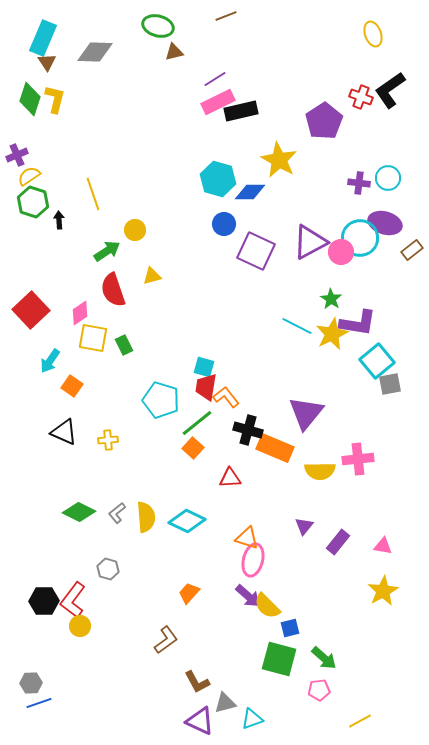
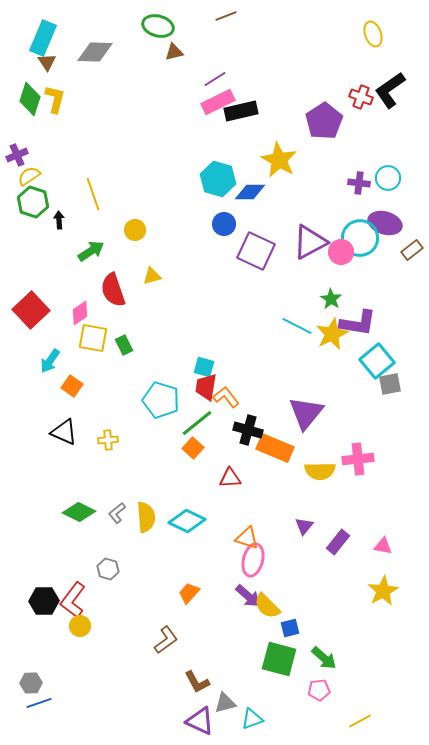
green arrow at (107, 251): moved 16 px left
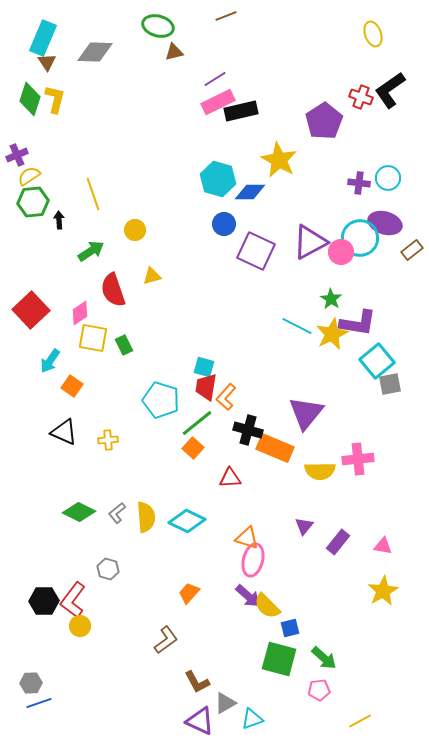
green hexagon at (33, 202): rotated 24 degrees counterclockwise
orange L-shape at (226, 397): rotated 100 degrees counterclockwise
gray triangle at (225, 703): rotated 15 degrees counterclockwise
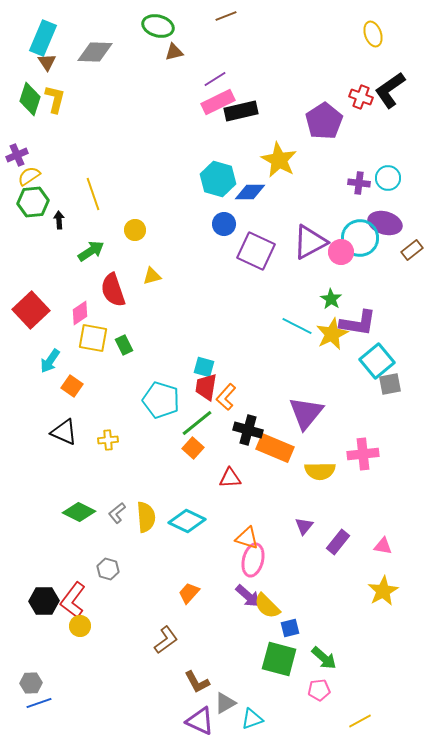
pink cross at (358, 459): moved 5 px right, 5 px up
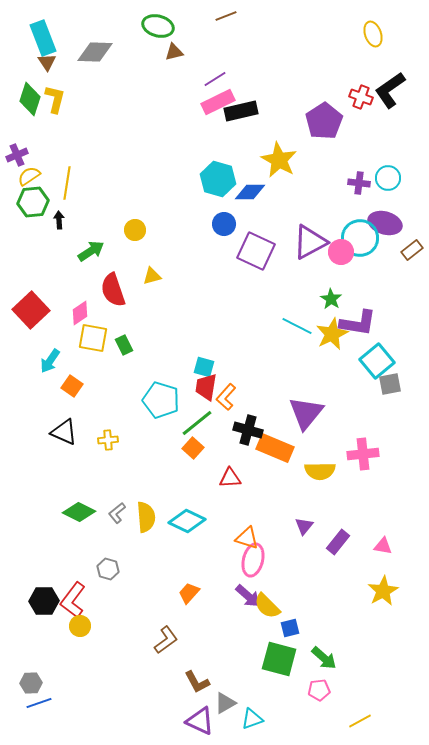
cyan rectangle at (43, 38): rotated 44 degrees counterclockwise
yellow line at (93, 194): moved 26 px left, 11 px up; rotated 28 degrees clockwise
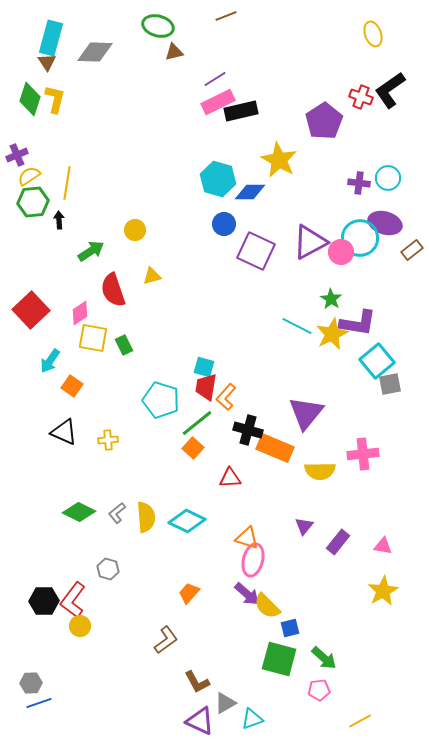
cyan rectangle at (43, 38): moved 8 px right; rotated 36 degrees clockwise
purple arrow at (248, 596): moved 1 px left, 2 px up
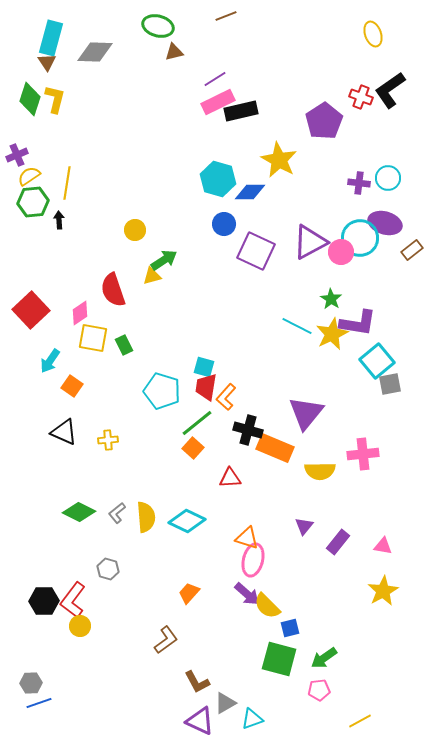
green arrow at (91, 251): moved 73 px right, 9 px down
cyan pentagon at (161, 400): moved 1 px right, 9 px up
green arrow at (324, 658): rotated 104 degrees clockwise
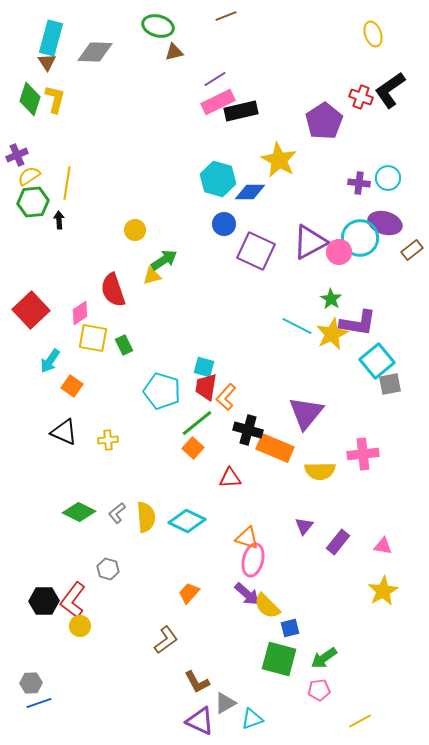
pink circle at (341, 252): moved 2 px left
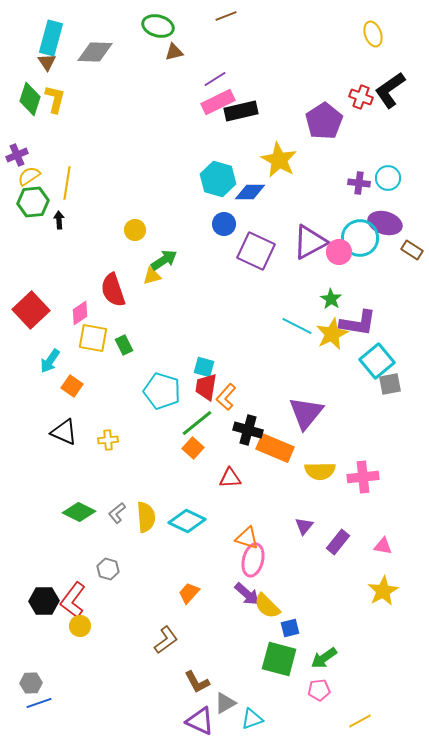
brown rectangle at (412, 250): rotated 70 degrees clockwise
pink cross at (363, 454): moved 23 px down
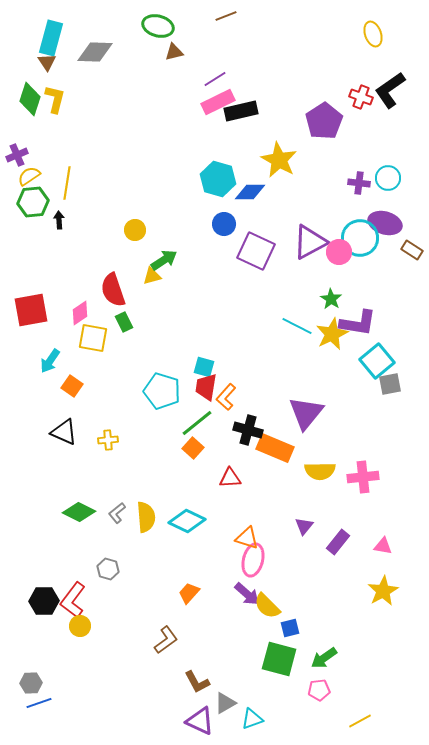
red square at (31, 310): rotated 33 degrees clockwise
green rectangle at (124, 345): moved 23 px up
